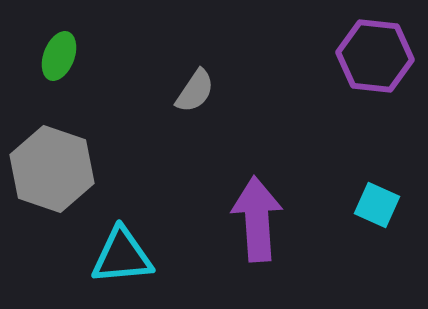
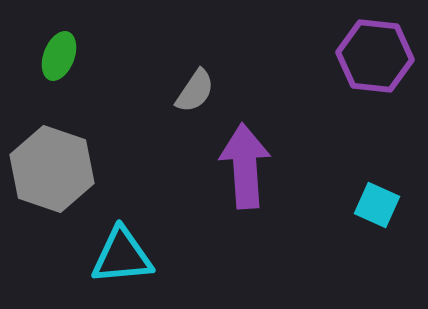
purple arrow: moved 12 px left, 53 px up
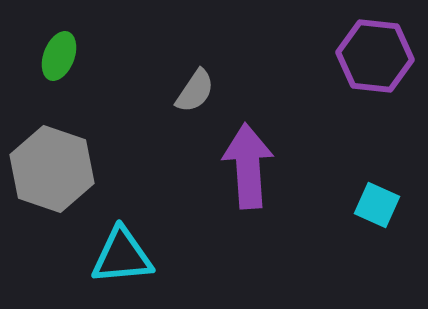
purple arrow: moved 3 px right
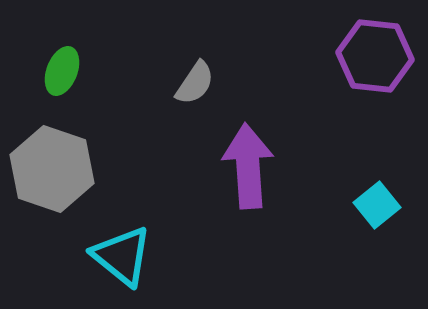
green ellipse: moved 3 px right, 15 px down
gray semicircle: moved 8 px up
cyan square: rotated 27 degrees clockwise
cyan triangle: rotated 44 degrees clockwise
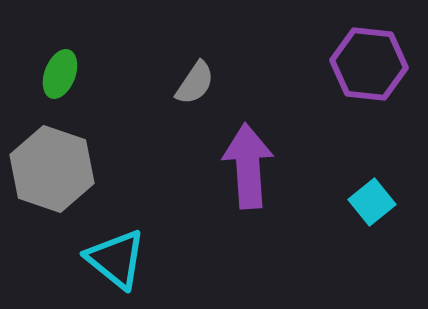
purple hexagon: moved 6 px left, 8 px down
green ellipse: moved 2 px left, 3 px down
cyan square: moved 5 px left, 3 px up
cyan triangle: moved 6 px left, 3 px down
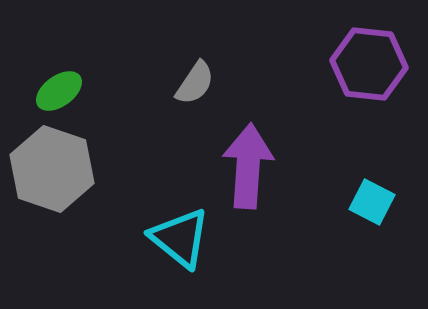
green ellipse: moved 1 px left, 17 px down; rotated 33 degrees clockwise
purple arrow: rotated 8 degrees clockwise
cyan square: rotated 24 degrees counterclockwise
cyan triangle: moved 64 px right, 21 px up
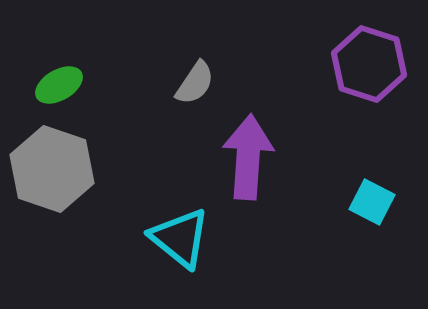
purple hexagon: rotated 12 degrees clockwise
green ellipse: moved 6 px up; rotated 6 degrees clockwise
purple arrow: moved 9 px up
